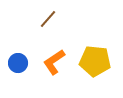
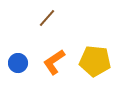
brown line: moved 1 px left, 1 px up
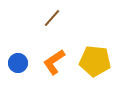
brown line: moved 5 px right
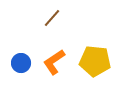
blue circle: moved 3 px right
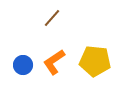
blue circle: moved 2 px right, 2 px down
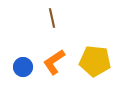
brown line: rotated 54 degrees counterclockwise
blue circle: moved 2 px down
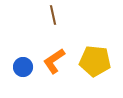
brown line: moved 1 px right, 3 px up
orange L-shape: moved 1 px up
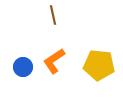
yellow pentagon: moved 4 px right, 4 px down
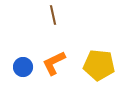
orange L-shape: moved 2 px down; rotated 8 degrees clockwise
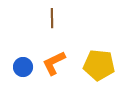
brown line: moved 1 px left, 3 px down; rotated 12 degrees clockwise
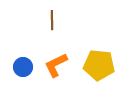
brown line: moved 2 px down
orange L-shape: moved 2 px right, 2 px down
